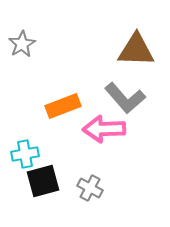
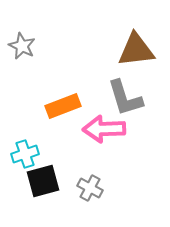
gray star: moved 2 px down; rotated 16 degrees counterclockwise
brown triangle: rotated 9 degrees counterclockwise
gray L-shape: rotated 24 degrees clockwise
cyan cross: rotated 8 degrees counterclockwise
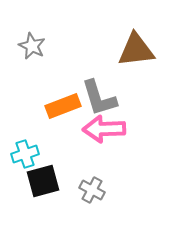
gray star: moved 10 px right
gray L-shape: moved 26 px left
gray cross: moved 2 px right, 2 px down
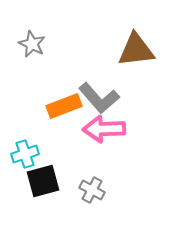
gray star: moved 2 px up
gray L-shape: rotated 24 degrees counterclockwise
orange rectangle: moved 1 px right
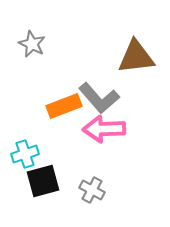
brown triangle: moved 7 px down
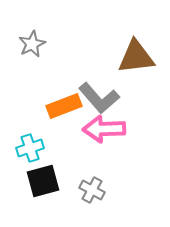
gray star: rotated 20 degrees clockwise
cyan cross: moved 5 px right, 6 px up
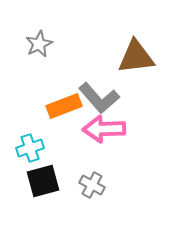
gray star: moved 7 px right
gray cross: moved 5 px up
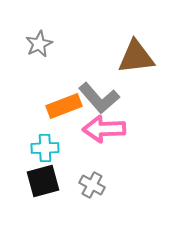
cyan cross: moved 15 px right; rotated 16 degrees clockwise
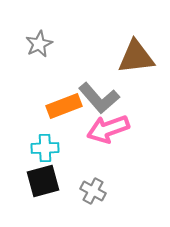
pink arrow: moved 4 px right; rotated 18 degrees counterclockwise
gray cross: moved 1 px right, 6 px down
